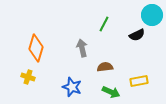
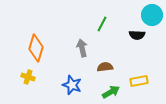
green line: moved 2 px left
black semicircle: rotated 28 degrees clockwise
blue star: moved 2 px up
green arrow: rotated 54 degrees counterclockwise
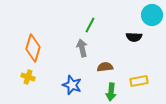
green line: moved 12 px left, 1 px down
black semicircle: moved 3 px left, 2 px down
orange diamond: moved 3 px left
green arrow: rotated 126 degrees clockwise
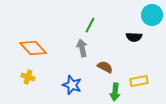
orange diamond: rotated 60 degrees counterclockwise
brown semicircle: rotated 35 degrees clockwise
green arrow: moved 4 px right
